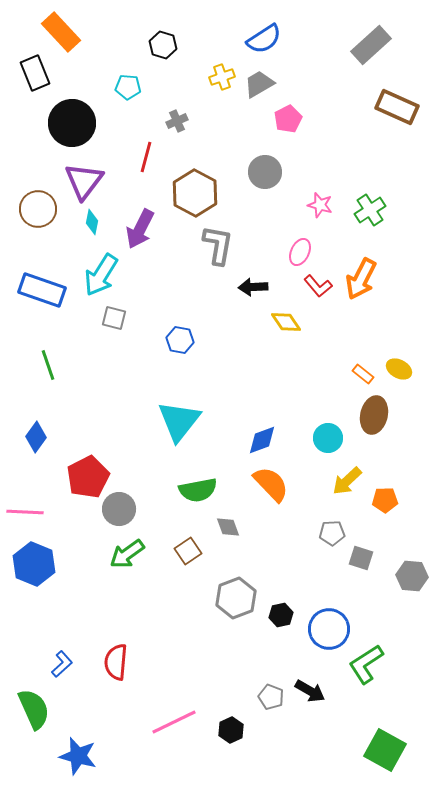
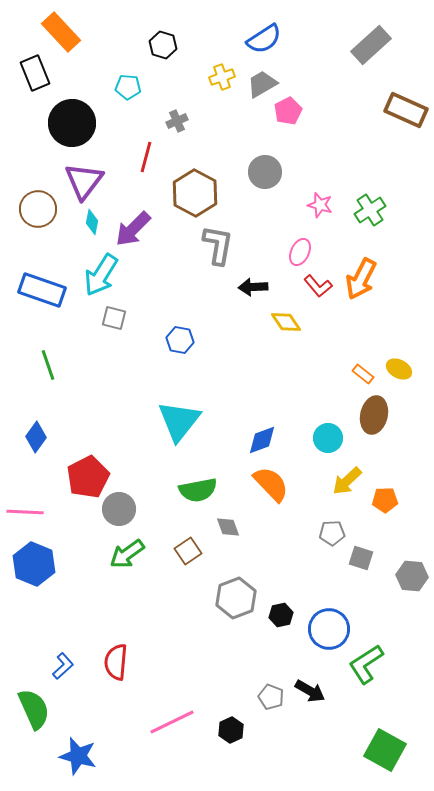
gray trapezoid at (259, 84): moved 3 px right
brown rectangle at (397, 107): moved 9 px right, 3 px down
pink pentagon at (288, 119): moved 8 px up
purple arrow at (140, 229): moved 7 px left; rotated 18 degrees clockwise
blue L-shape at (62, 664): moved 1 px right, 2 px down
pink line at (174, 722): moved 2 px left
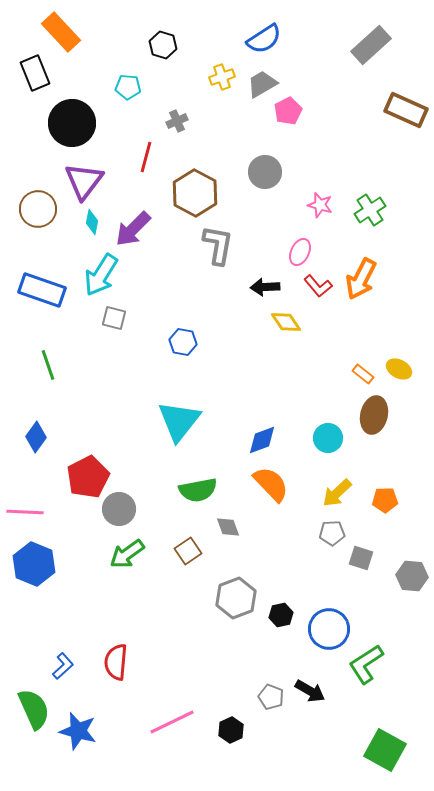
black arrow at (253, 287): moved 12 px right
blue hexagon at (180, 340): moved 3 px right, 2 px down
yellow arrow at (347, 481): moved 10 px left, 12 px down
blue star at (78, 756): moved 25 px up
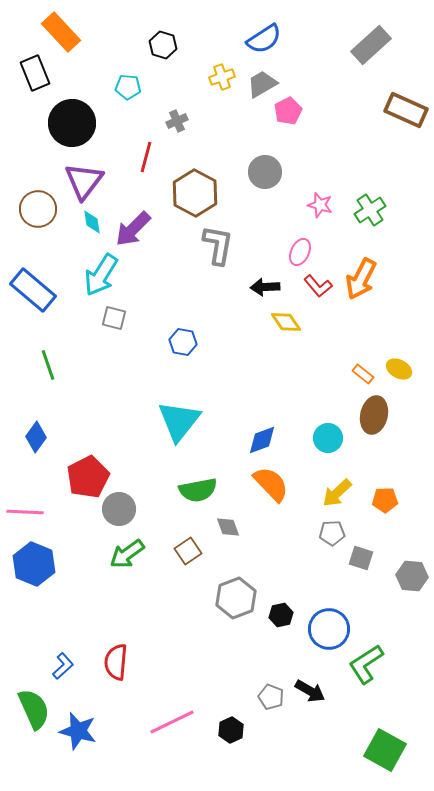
cyan diamond at (92, 222): rotated 20 degrees counterclockwise
blue rectangle at (42, 290): moved 9 px left; rotated 21 degrees clockwise
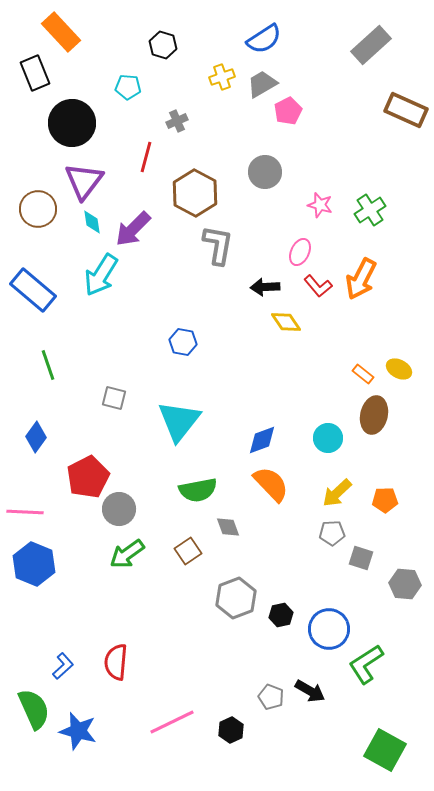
gray square at (114, 318): moved 80 px down
gray hexagon at (412, 576): moved 7 px left, 8 px down
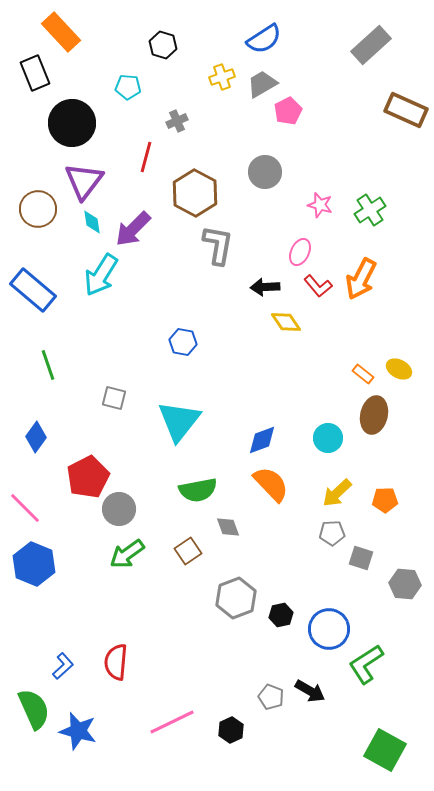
pink line at (25, 512): moved 4 px up; rotated 42 degrees clockwise
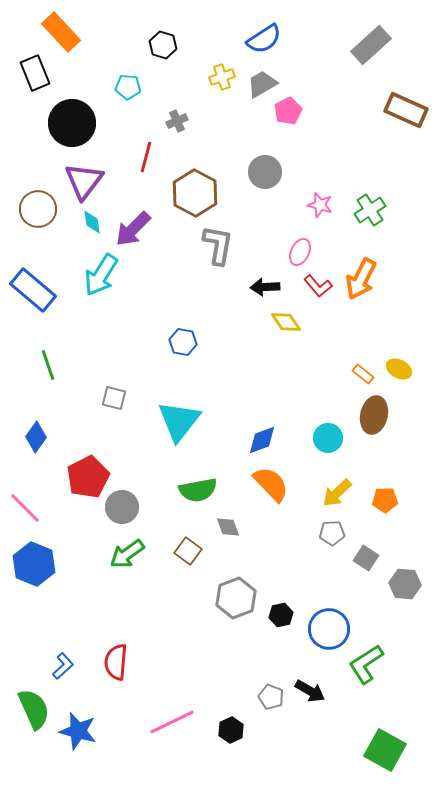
gray circle at (119, 509): moved 3 px right, 2 px up
brown square at (188, 551): rotated 20 degrees counterclockwise
gray square at (361, 558): moved 5 px right; rotated 15 degrees clockwise
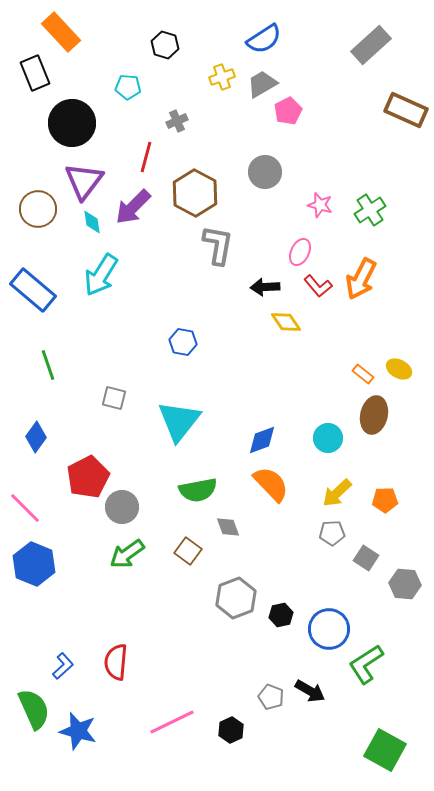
black hexagon at (163, 45): moved 2 px right
purple arrow at (133, 229): moved 22 px up
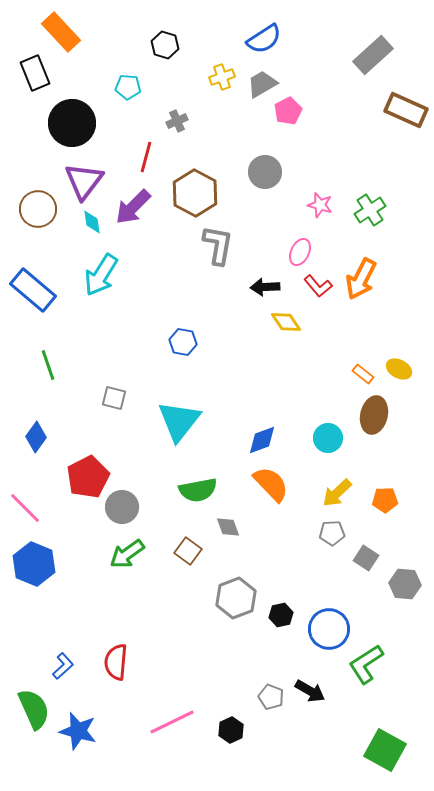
gray rectangle at (371, 45): moved 2 px right, 10 px down
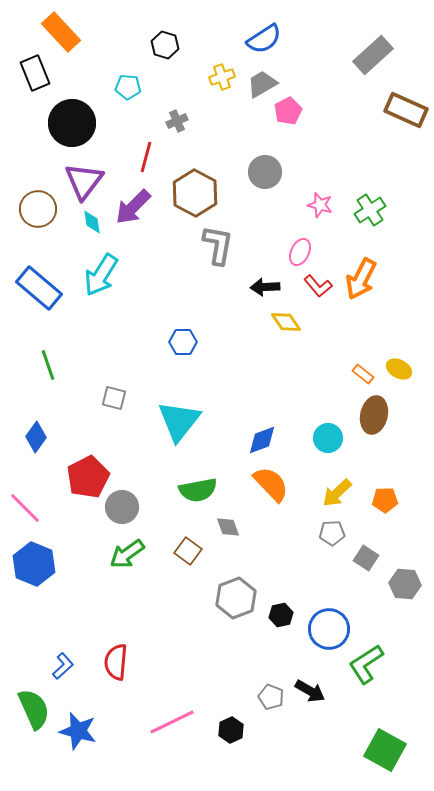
blue rectangle at (33, 290): moved 6 px right, 2 px up
blue hexagon at (183, 342): rotated 12 degrees counterclockwise
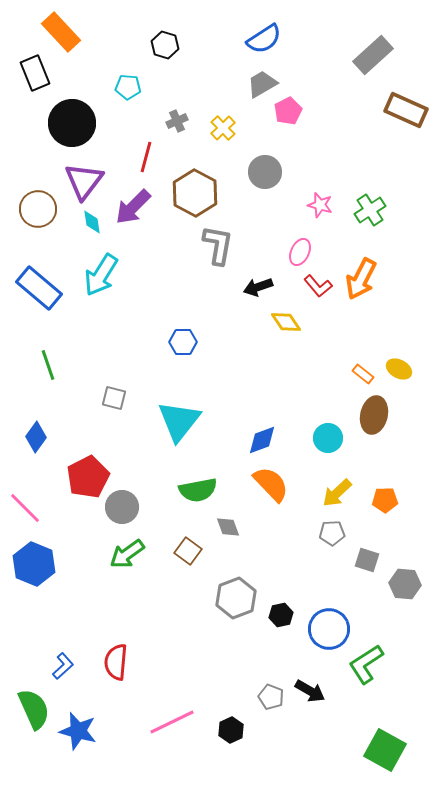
yellow cross at (222, 77): moved 1 px right, 51 px down; rotated 25 degrees counterclockwise
black arrow at (265, 287): moved 7 px left; rotated 16 degrees counterclockwise
gray square at (366, 558): moved 1 px right, 2 px down; rotated 15 degrees counterclockwise
